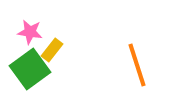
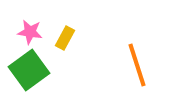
yellow rectangle: moved 13 px right, 12 px up; rotated 10 degrees counterclockwise
green square: moved 1 px left, 1 px down
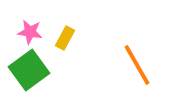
orange line: rotated 12 degrees counterclockwise
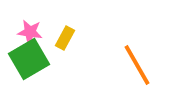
green square: moved 11 px up; rotated 6 degrees clockwise
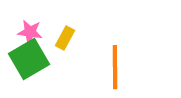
orange line: moved 22 px left, 2 px down; rotated 30 degrees clockwise
